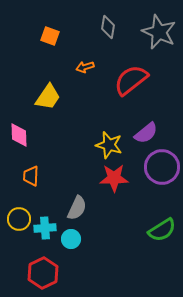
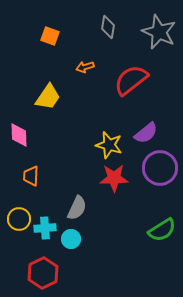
purple circle: moved 2 px left, 1 px down
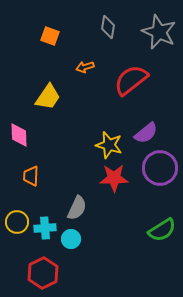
yellow circle: moved 2 px left, 3 px down
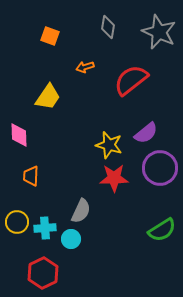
gray semicircle: moved 4 px right, 3 px down
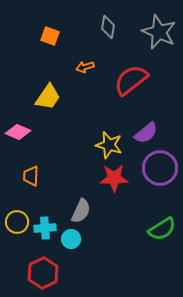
pink diamond: moved 1 px left, 3 px up; rotated 65 degrees counterclockwise
green semicircle: moved 1 px up
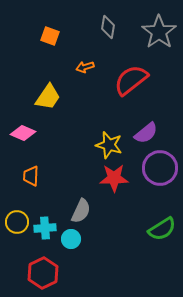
gray star: rotated 12 degrees clockwise
pink diamond: moved 5 px right, 1 px down
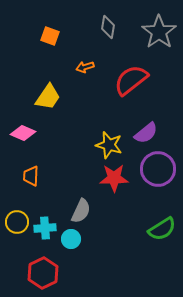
purple circle: moved 2 px left, 1 px down
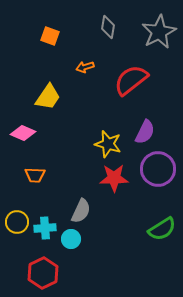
gray star: rotated 8 degrees clockwise
purple semicircle: moved 1 px left, 1 px up; rotated 25 degrees counterclockwise
yellow star: moved 1 px left, 1 px up
orange trapezoid: moved 4 px right, 1 px up; rotated 90 degrees counterclockwise
